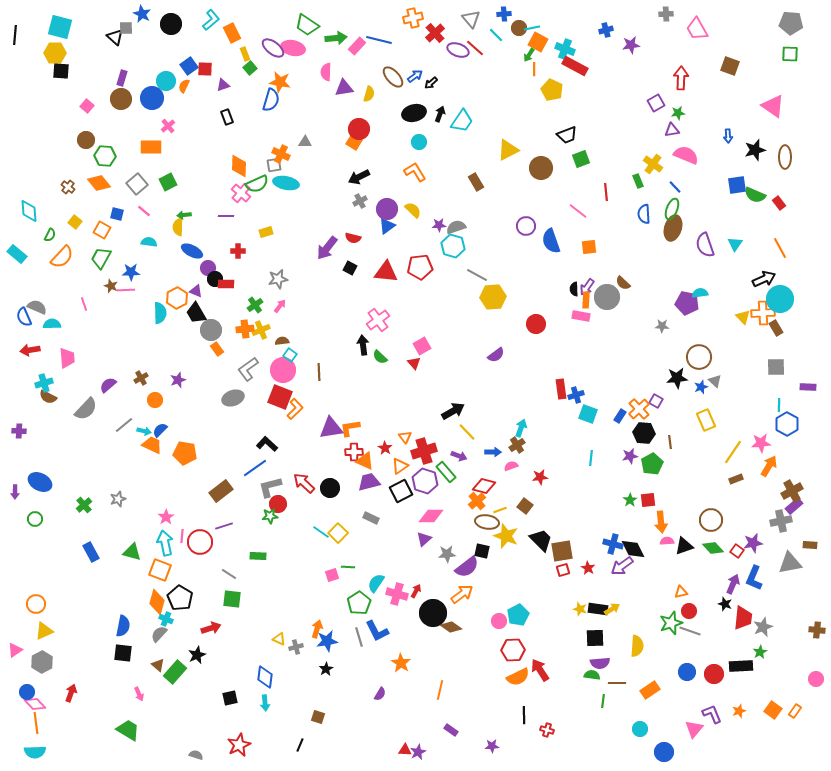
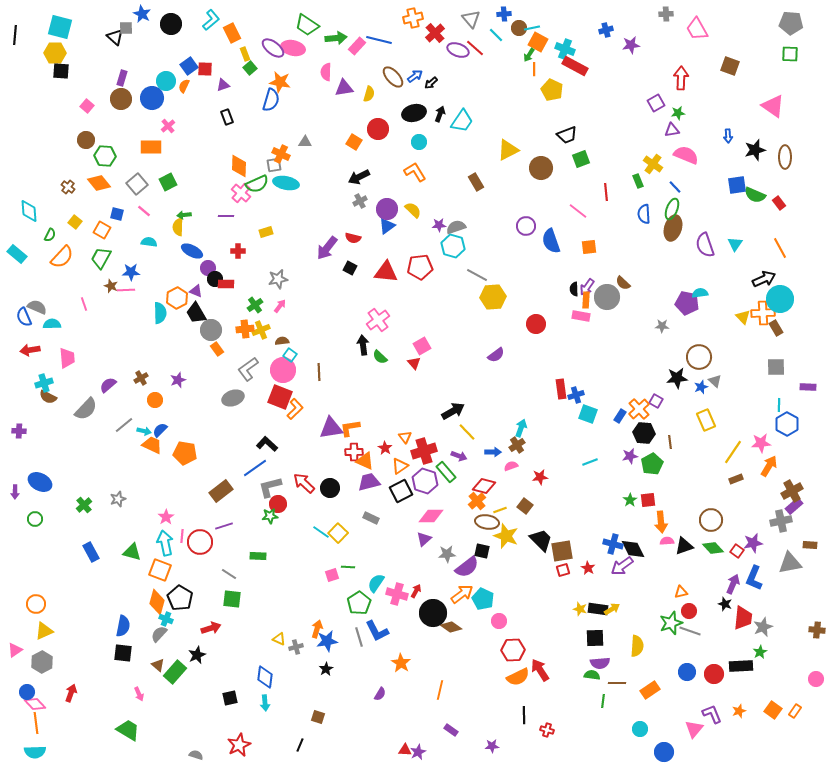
red circle at (359, 129): moved 19 px right
cyan line at (591, 458): moved 1 px left, 4 px down; rotated 63 degrees clockwise
cyan pentagon at (518, 615): moved 35 px left, 16 px up; rotated 20 degrees counterclockwise
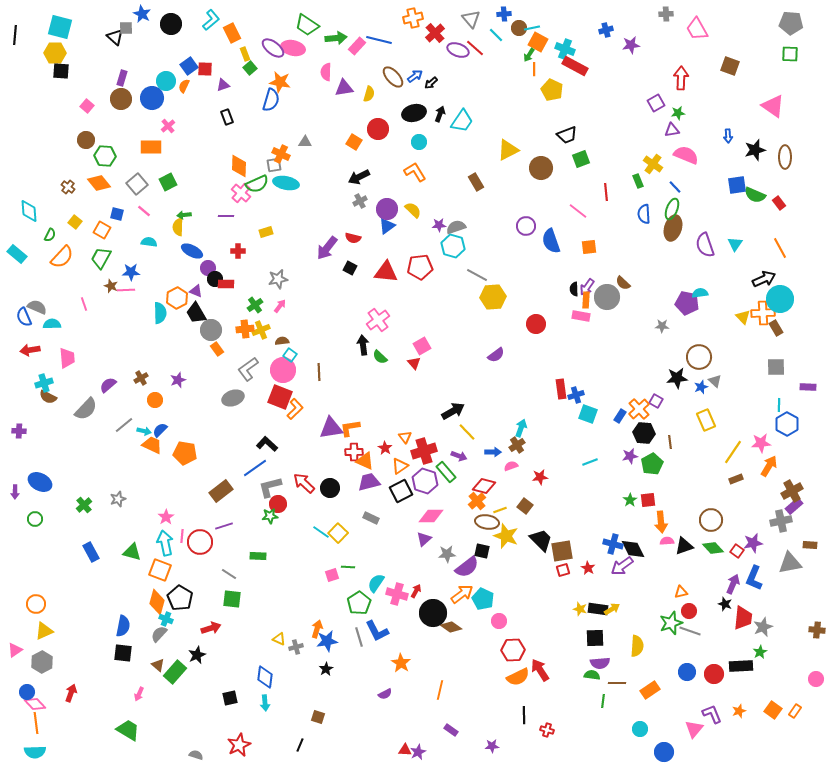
pink arrow at (139, 694): rotated 48 degrees clockwise
purple semicircle at (380, 694): moved 5 px right; rotated 32 degrees clockwise
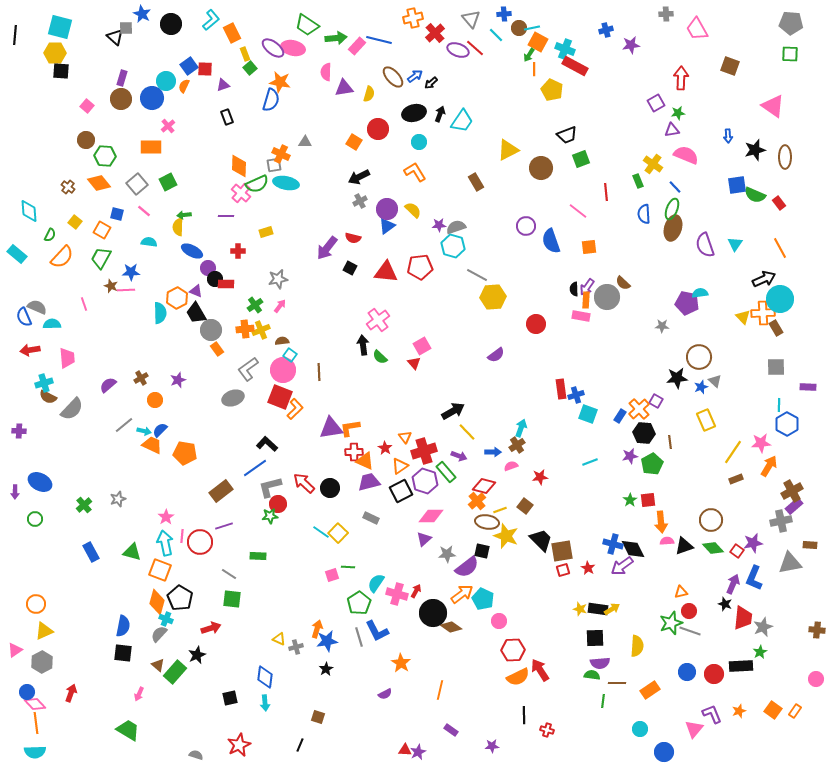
gray semicircle at (86, 409): moved 14 px left
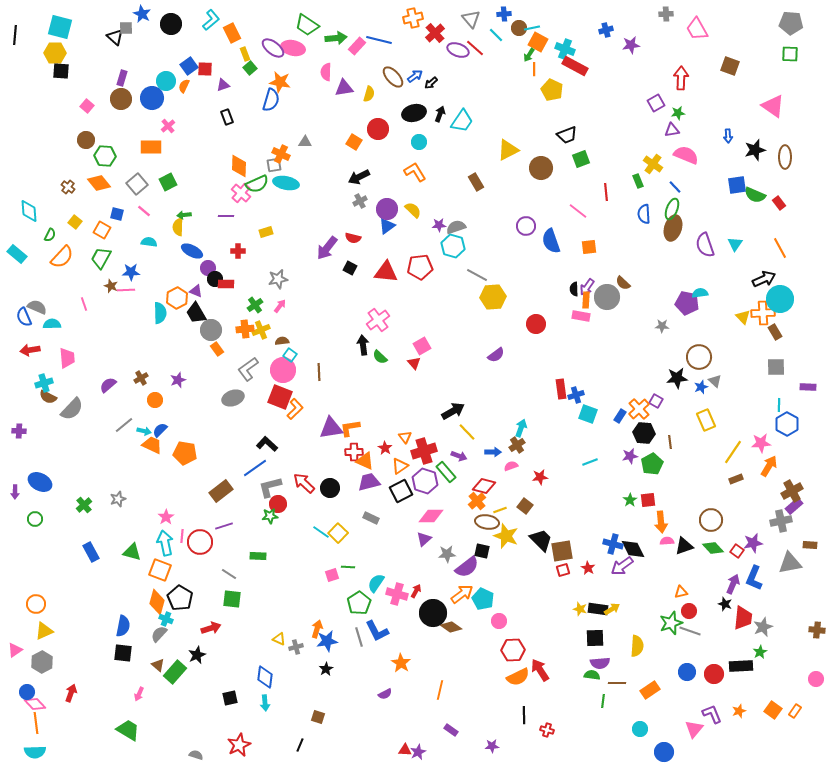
brown rectangle at (776, 328): moved 1 px left, 4 px down
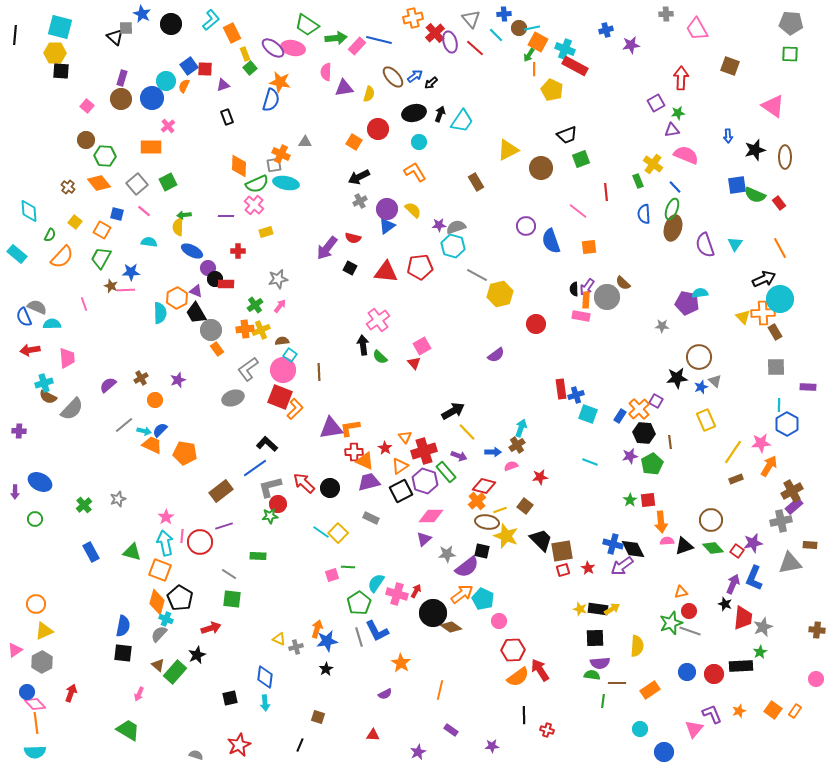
purple ellipse at (458, 50): moved 8 px left, 8 px up; rotated 55 degrees clockwise
pink cross at (241, 193): moved 13 px right, 12 px down
yellow hexagon at (493, 297): moved 7 px right, 3 px up; rotated 10 degrees counterclockwise
cyan line at (590, 462): rotated 42 degrees clockwise
orange semicircle at (518, 677): rotated 10 degrees counterclockwise
red triangle at (405, 750): moved 32 px left, 15 px up
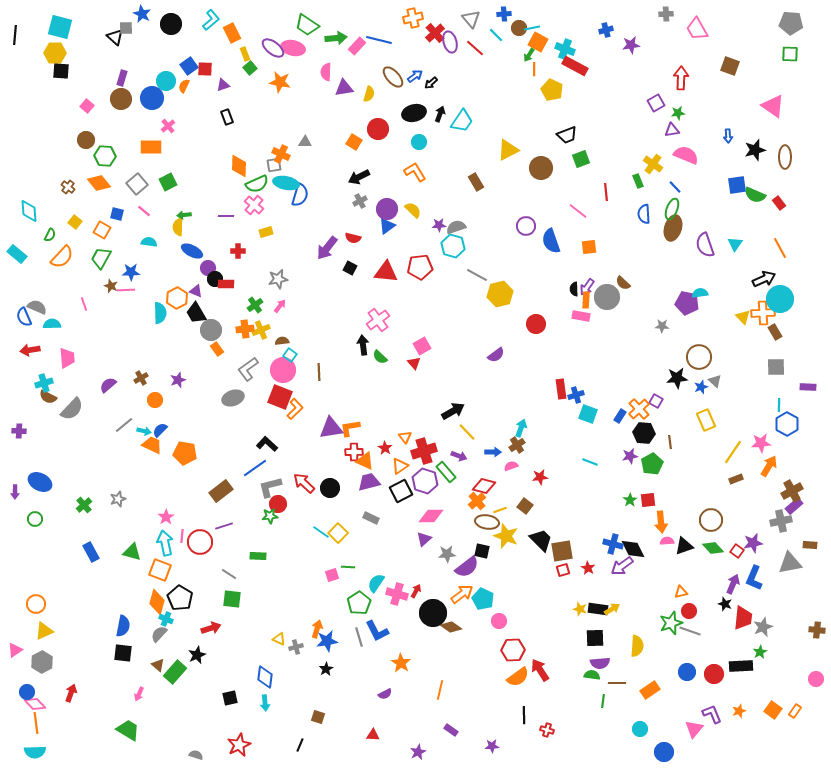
blue semicircle at (271, 100): moved 29 px right, 95 px down
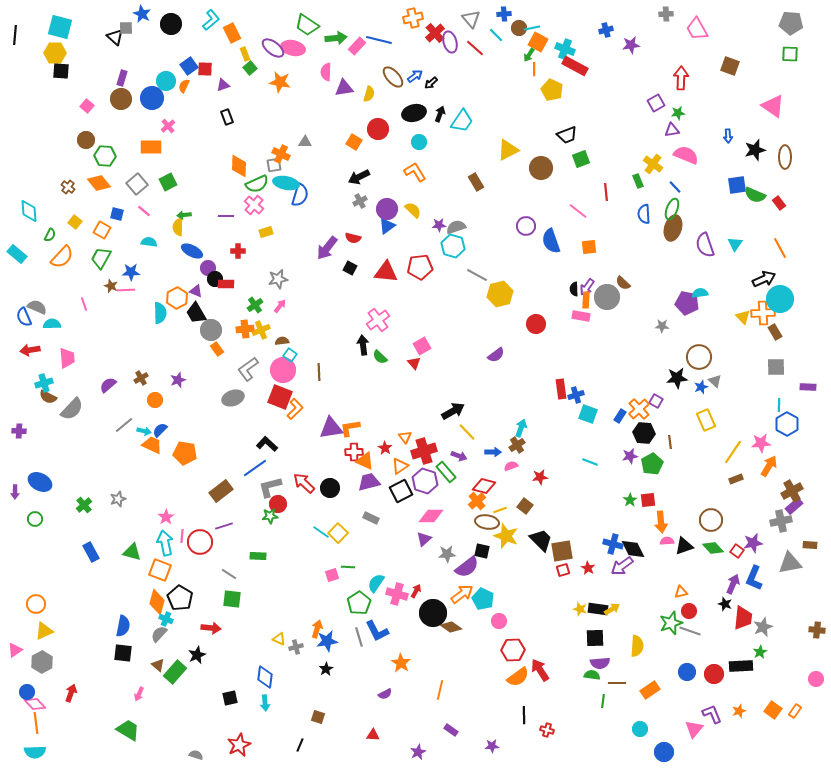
red arrow at (211, 628): rotated 24 degrees clockwise
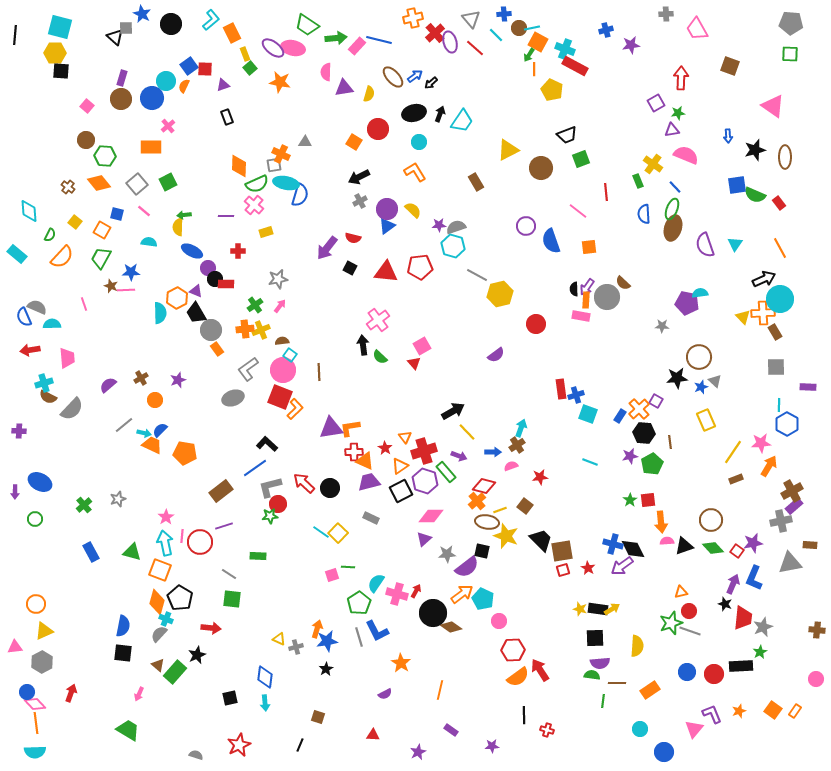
cyan arrow at (144, 431): moved 2 px down
pink triangle at (15, 650): moved 3 px up; rotated 28 degrees clockwise
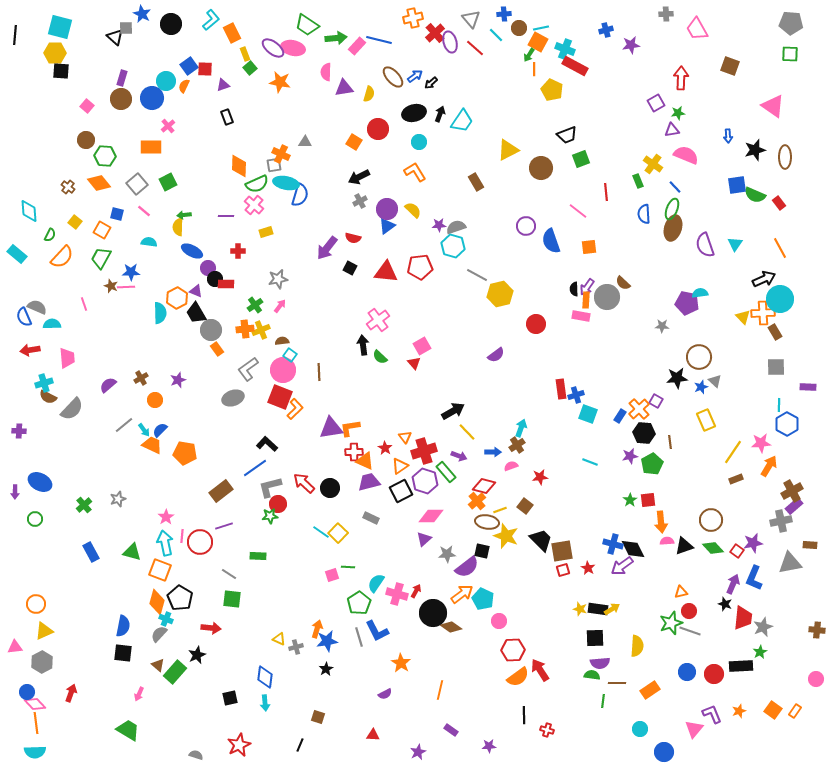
cyan line at (532, 28): moved 9 px right
pink line at (126, 290): moved 3 px up
cyan arrow at (144, 433): moved 3 px up; rotated 40 degrees clockwise
purple star at (492, 746): moved 3 px left
